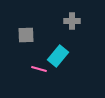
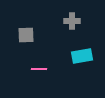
cyan rectangle: moved 24 px right; rotated 40 degrees clockwise
pink line: rotated 14 degrees counterclockwise
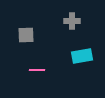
pink line: moved 2 px left, 1 px down
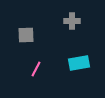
cyan rectangle: moved 3 px left, 7 px down
pink line: moved 1 px left, 1 px up; rotated 63 degrees counterclockwise
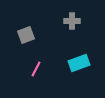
gray square: rotated 18 degrees counterclockwise
cyan rectangle: rotated 10 degrees counterclockwise
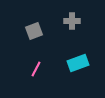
gray square: moved 8 px right, 4 px up
cyan rectangle: moved 1 px left
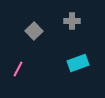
gray square: rotated 24 degrees counterclockwise
pink line: moved 18 px left
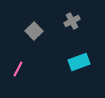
gray cross: rotated 28 degrees counterclockwise
cyan rectangle: moved 1 px right, 1 px up
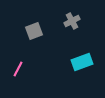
gray square: rotated 24 degrees clockwise
cyan rectangle: moved 3 px right
